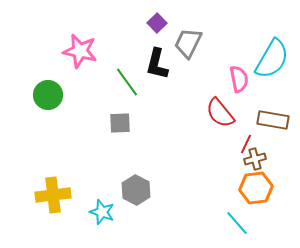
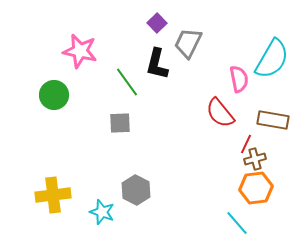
green circle: moved 6 px right
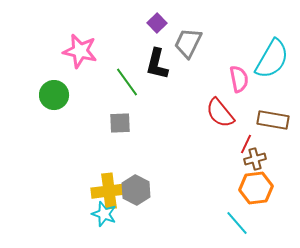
yellow cross: moved 56 px right, 4 px up
cyan star: moved 2 px right, 2 px down
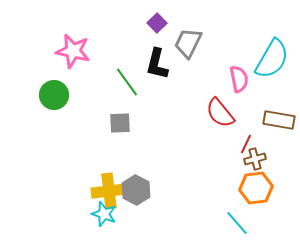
pink star: moved 7 px left
brown rectangle: moved 6 px right
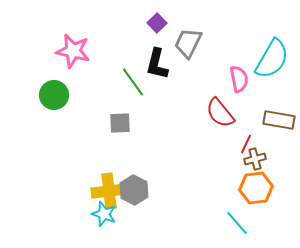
green line: moved 6 px right
gray hexagon: moved 2 px left
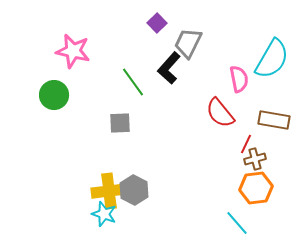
black L-shape: moved 12 px right, 4 px down; rotated 28 degrees clockwise
brown rectangle: moved 5 px left
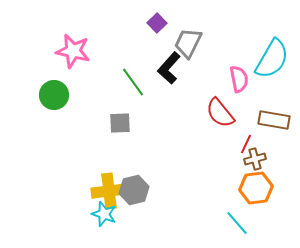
gray hexagon: rotated 20 degrees clockwise
